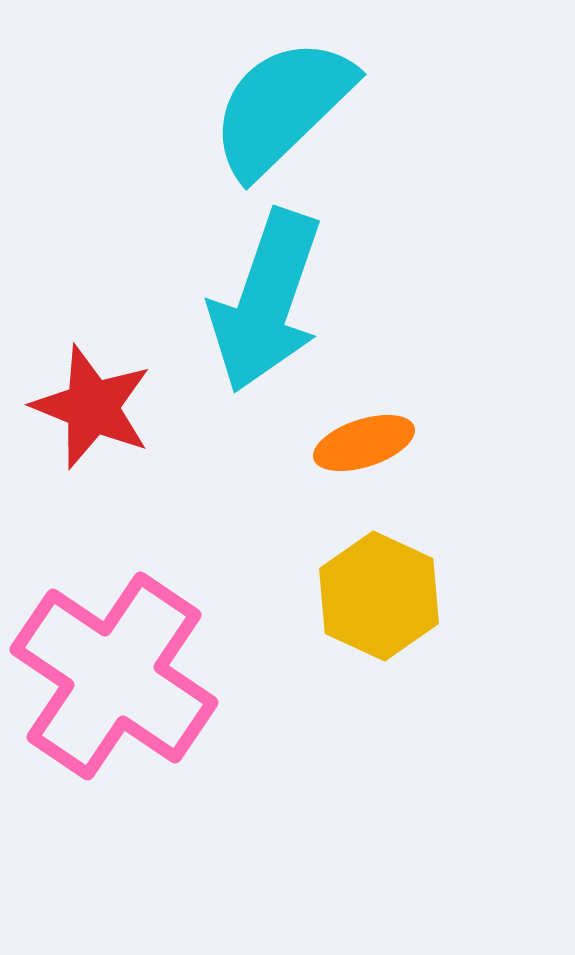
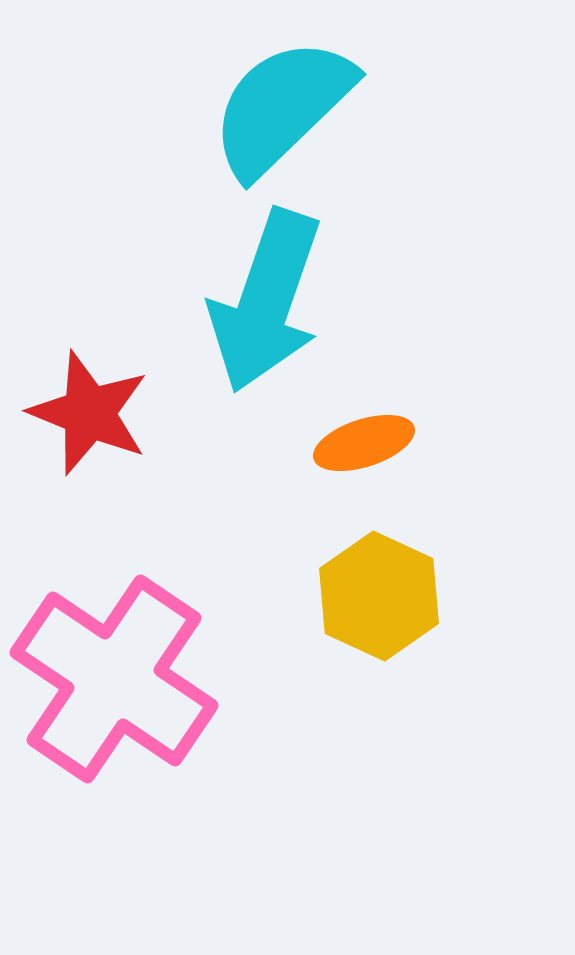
red star: moved 3 px left, 6 px down
pink cross: moved 3 px down
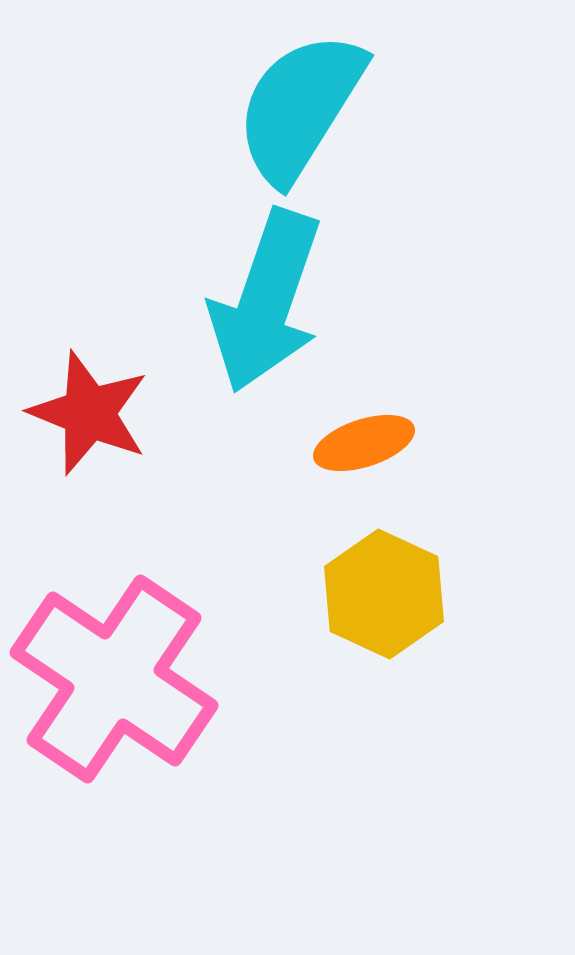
cyan semicircle: moved 18 px right; rotated 14 degrees counterclockwise
yellow hexagon: moved 5 px right, 2 px up
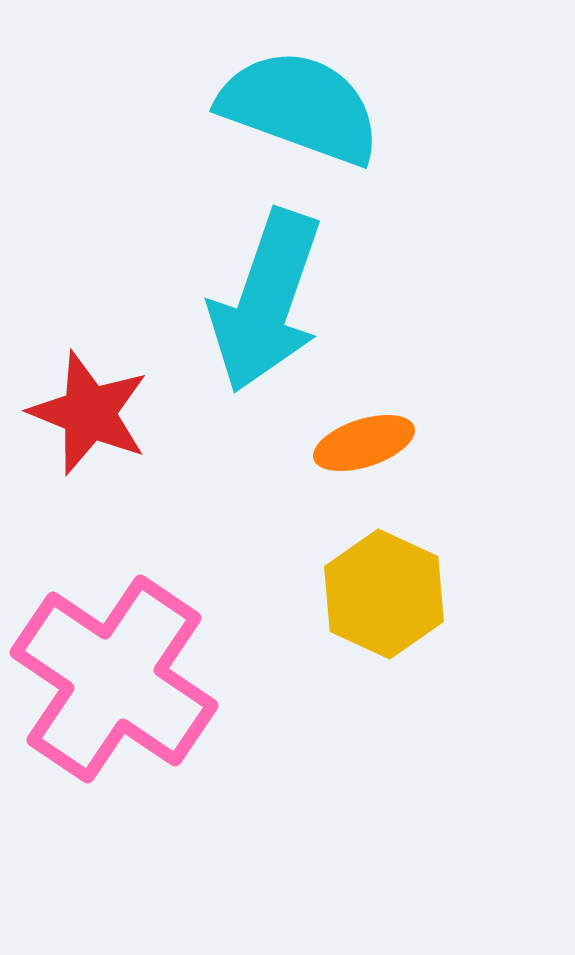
cyan semicircle: rotated 78 degrees clockwise
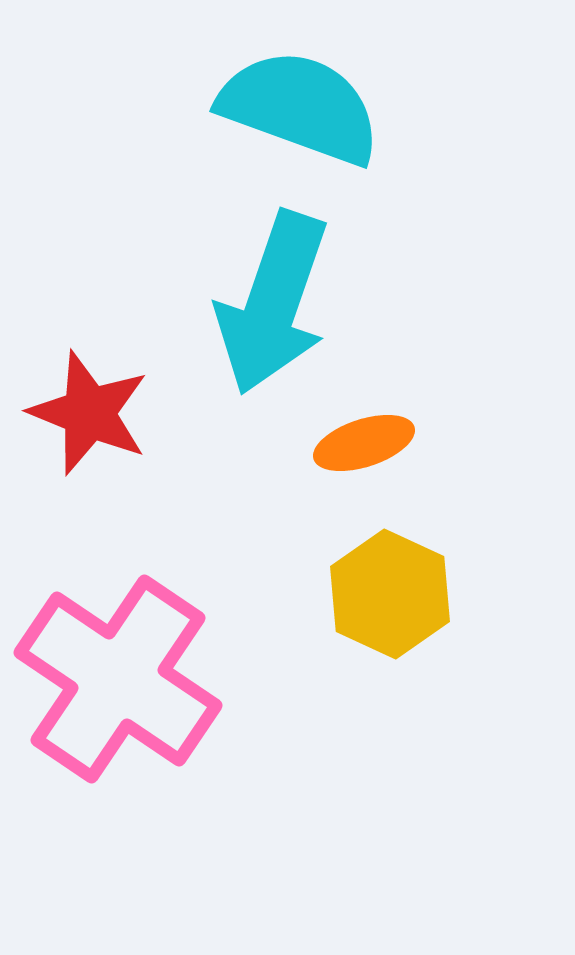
cyan arrow: moved 7 px right, 2 px down
yellow hexagon: moved 6 px right
pink cross: moved 4 px right
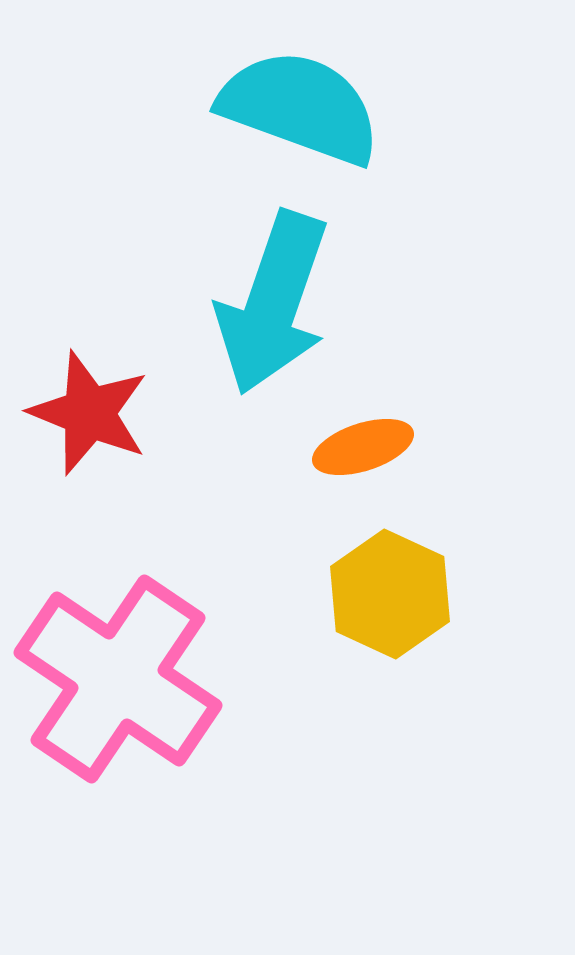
orange ellipse: moved 1 px left, 4 px down
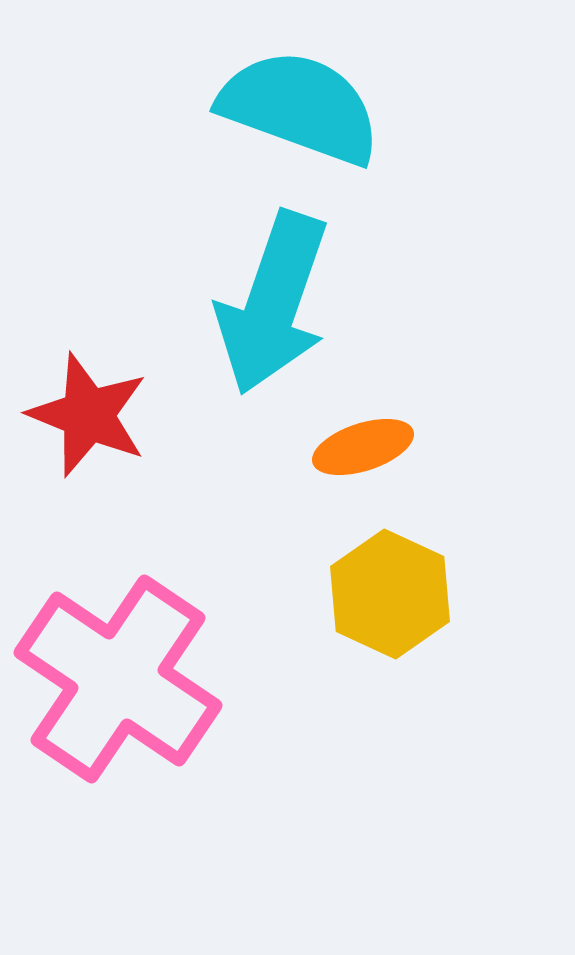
red star: moved 1 px left, 2 px down
